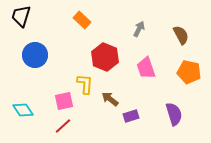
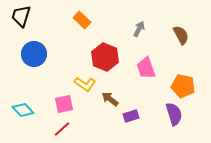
blue circle: moved 1 px left, 1 px up
orange pentagon: moved 6 px left, 14 px down
yellow L-shape: rotated 120 degrees clockwise
pink square: moved 3 px down
cyan diamond: rotated 10 degrees counterclockwise
red line: moved 1 px left, 3 px down
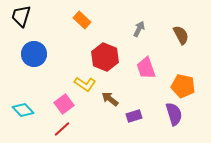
pink square: rotated 24 degrees counterclockwise
purple rectangle: moved 3 px right
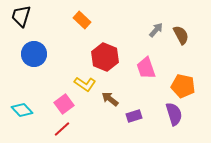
gray arrow: moved 17 px right, 1 px down; rotated 14 degrees clockwise
cyan diamond: moved 1 px left
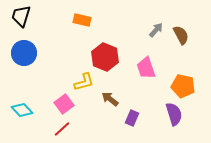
orange rectangle: rotated 30 degrees counterclockwise
blue circle: moved 10 px left, 1 px up
yellow L-shape: moved 1 px left, 2 px up; rotated 50 degrees counterclockwise
purple rectangle: moved 2 px left, 2 px down; rotated 49 degrees counterclockwise
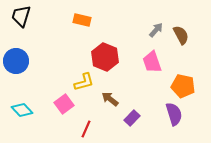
blue circle: moved 8 px left, 8 px down
pink trapezoid: moved 6 px right, 6 px up
purple rectangle: rotated 21 degrees clockwise
red line: moved 24 px right; rotated 24 degrees counterclockwise
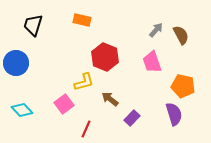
black trapezoid: moved 12 px right, 9 px down
blue circle: moved 2 px down
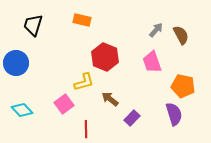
red line: rotated 24 degrees counterclockwise
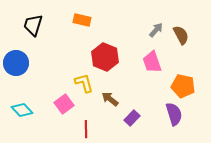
yellow L-shape: moved 1 px down; rotated 90 degrees counterclockwise
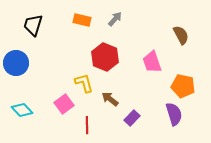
gray arrow: moved 41 px left, 11 px up
red line: moved 1 px right, 4 px up
